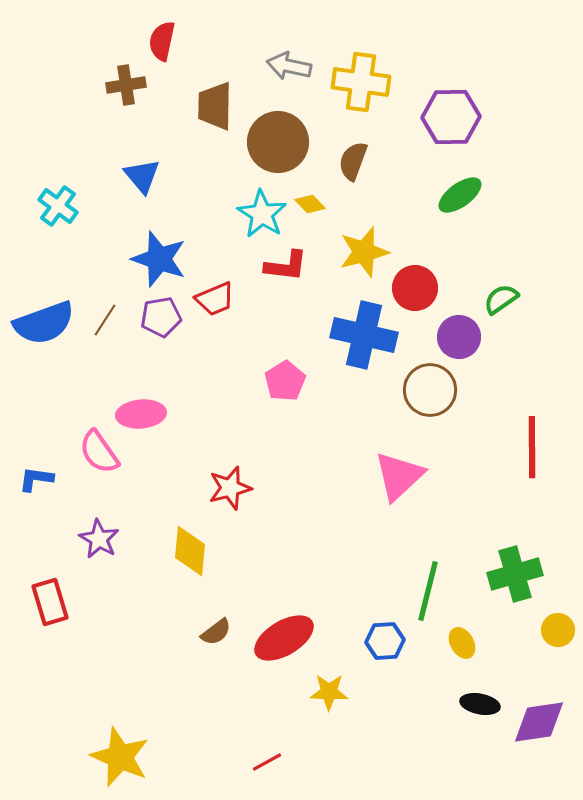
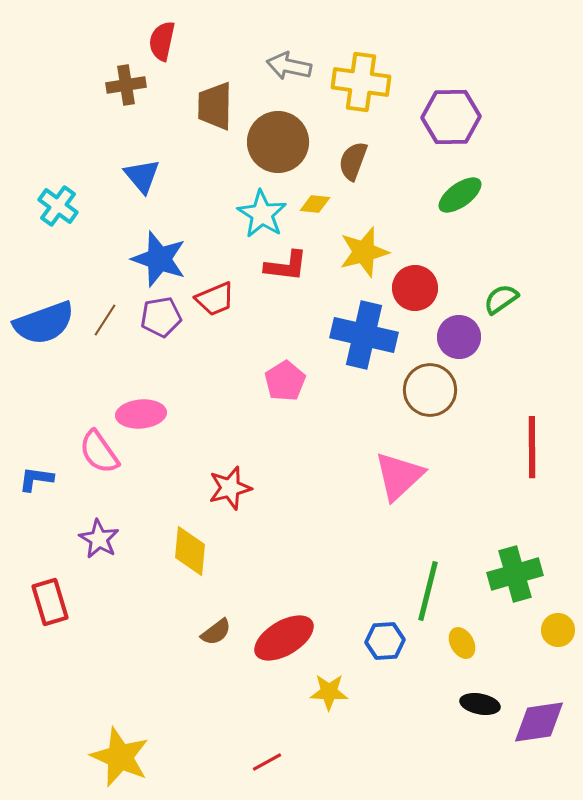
yellow diamond at (310, 204): moved 5 px right; rotated 40 degrees counterclockwise
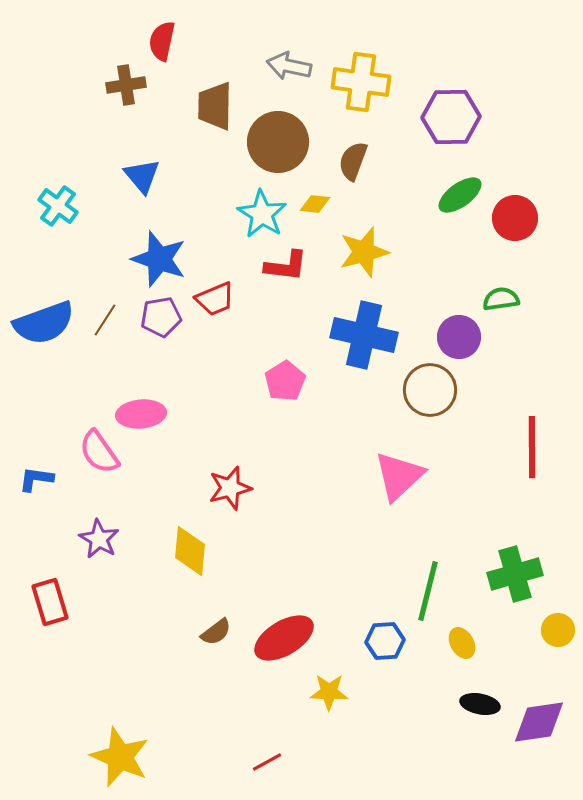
red circle at (415, 288): moved 100 px right, 70 px up
green semicircle at (501, 299): rotated 27 degrees clockwise
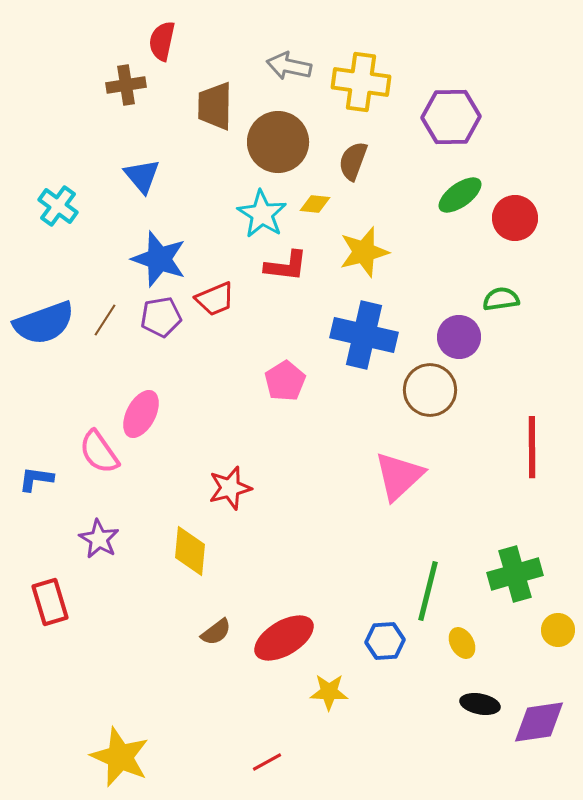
pink ellipse at (141, 414): rotated 57 degrees counterclockwise
